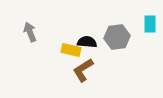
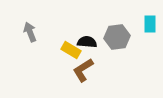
yellow rectangle: rotated 18 degrees clockwise
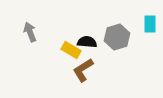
gray hexagon: rotated 10 degrees counterclockwise
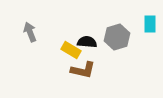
brown L-shape: rotated 135 degrees counterclockwise
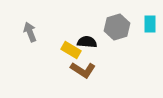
gray hexagon: moved 10 px up
brown L-shape: rotated 20 degrees clockwise
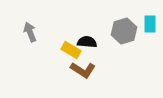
gray hexagon: moved 7 px right, 4 px down
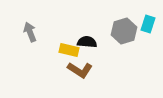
cyan rectangle: moved 2 px left; rotated 18 degrees clockwise
yellow rectangle: moved 2 px left; rotated 18 degrees counterclockwise
brown L-shape: moved 3 px left
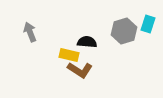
yellow rectangle: moved 5 px down
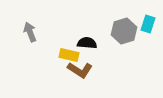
black semicircle: moved 1 px down
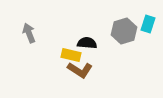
gray arrow: moved 1 px left, 1 px down
yellow rectangle: moved 2 px right
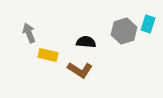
black semicircle: moved 1 px left, 1 px up
yellow rectangle: moved 23 px left
